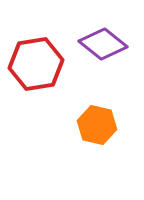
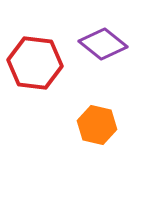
red hexagon: moved 1 px left, 1 px up; rotated 16 degrees clockwise
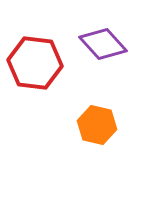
purple diamond: rotated 9 degrees clockwise
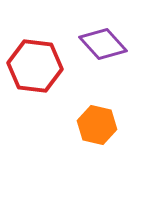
red hexagon: moved 3 px down
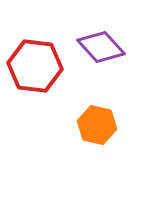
purple diamond: moved 2 px left, 3 px down
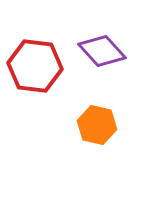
purple diamond: moved 1 px right, 4 px down
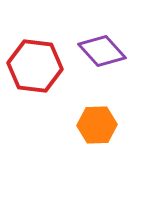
orange hexagon: rotated 15 degrees counterclockwise
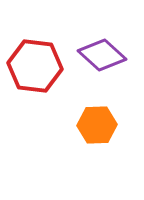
purple diamond: moved 4 px down; rotated 6 degrees counterclockwise
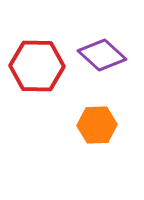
red hexagon: moved 2 px right; rotated 6 degrees counterclockwise
